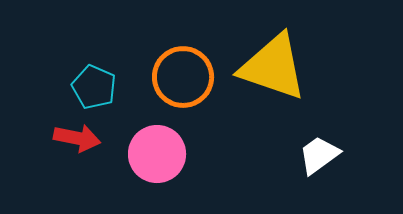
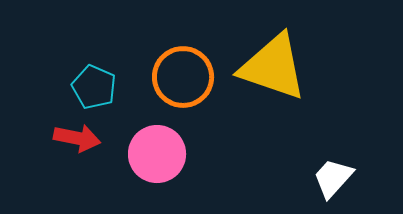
white trapezoid: moved 14 px right, 23 px down; rotated 12 degrees counterclockwise
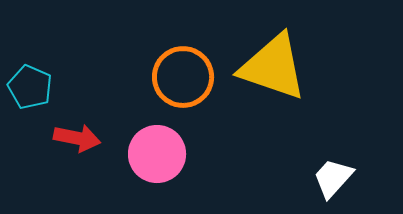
cyan pentagon: moved 64 px left
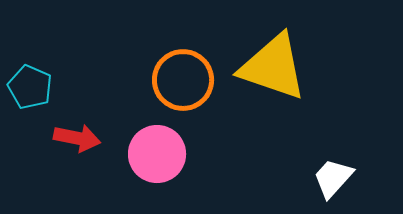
orange circle: moved 3 px down
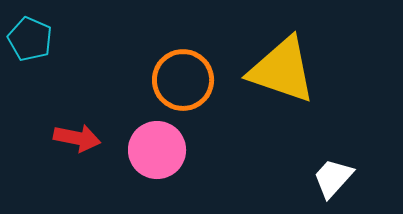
yellow triangle: moved 9 px right, 3 px down
cyan pentagon: moved 48 px up
pink circle: moved 4 px up
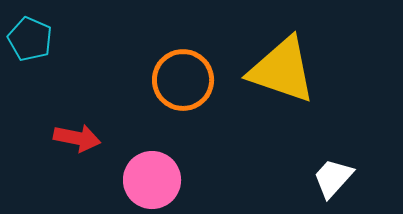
pink circle: moved 5 px left, 30 px down
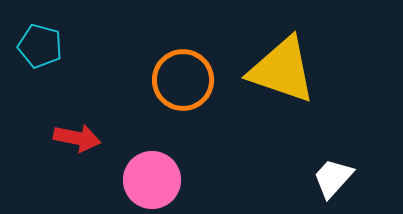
cyan pentagon: moved 10 px right, 7 px down; rotated 9 degrees counterclockwise
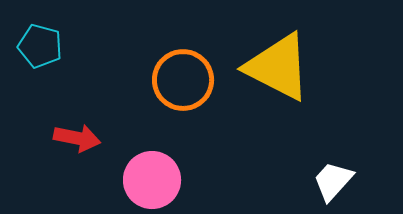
yellow triangle: moved 4 px left, 3 px up; rotated 8 degrees clockwise
white trapezoid: moved 3 px down
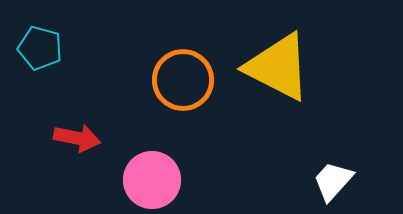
cyan pentagon: moved 2 px down
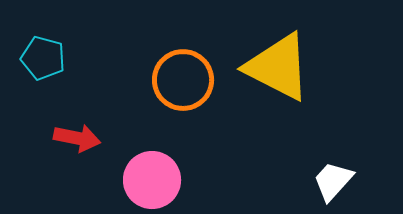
cyan pentagon: moved 3 px right, 10 px down
